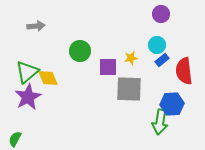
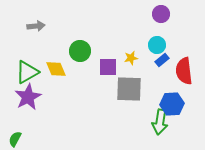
green triangle: rotated 10 degrees clockwise
yellow diamond: moved 8 px right, 9 px up
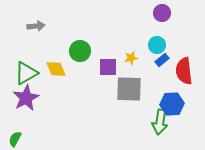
purple circle: moved 1 px right, 1 px up
green triangle: moved 1 px left, 1 px down
purple star: moved 2 px left, 1 px down
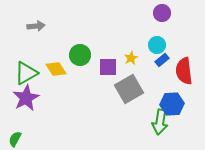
green circle: moved 4 px down
yellow star: rotated 16 degrees counterclockwise
yellow diamond: rotated 10 degrees counterclockwise
gray square: rotated 32 degrees counterclockwise
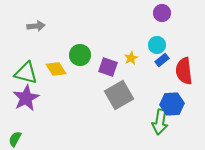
purple square: rotated 18 degrees clockwise
green triangle: rotated 45 degrees clockwise
gray square: moved 10 px left, 6 px down
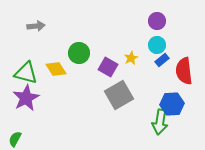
purple circle: moved 5 px left, 8 px down
green circle: moved 1 px left, 2 px up
purple square: rotated 12 degrees clockwise
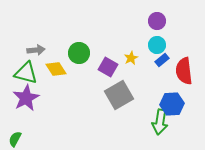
gray arrow: moved 24 px down
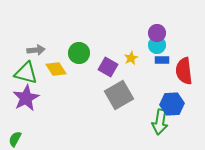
purple circle: moved 12 px down
blue rectangle: rotated 40 degrees clockwise
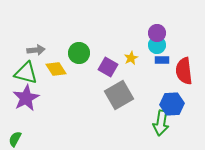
green arrow: moved 1 px right, 1 px down
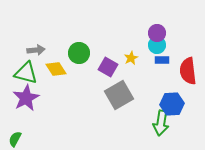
red semicircle: moved 4 px right
